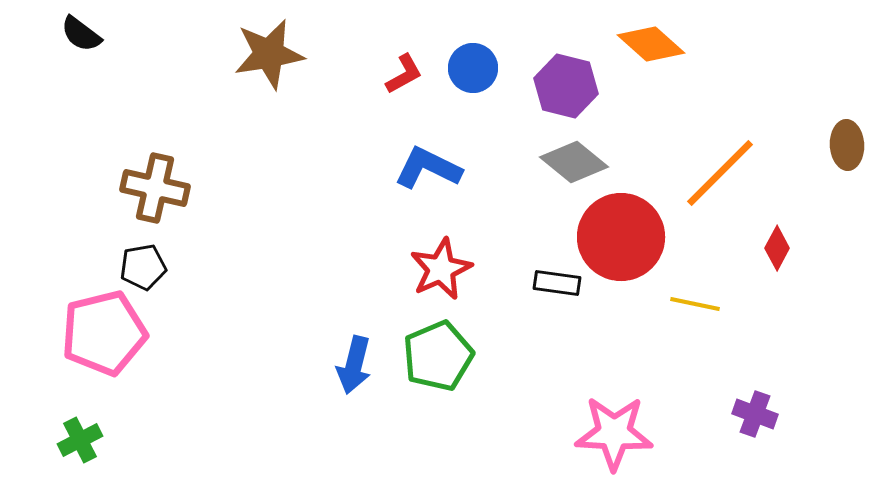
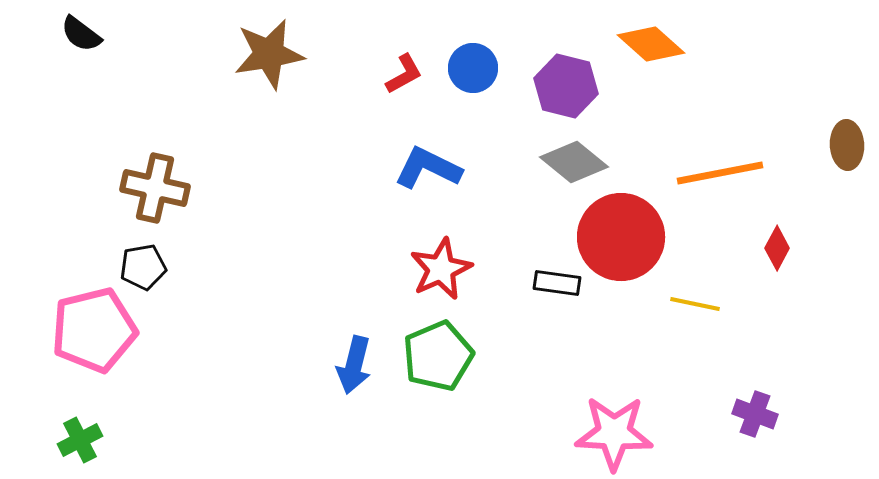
orange line: rotated 34 degrees clockwise
pink pentagon: moved 10 px left, 3 px up
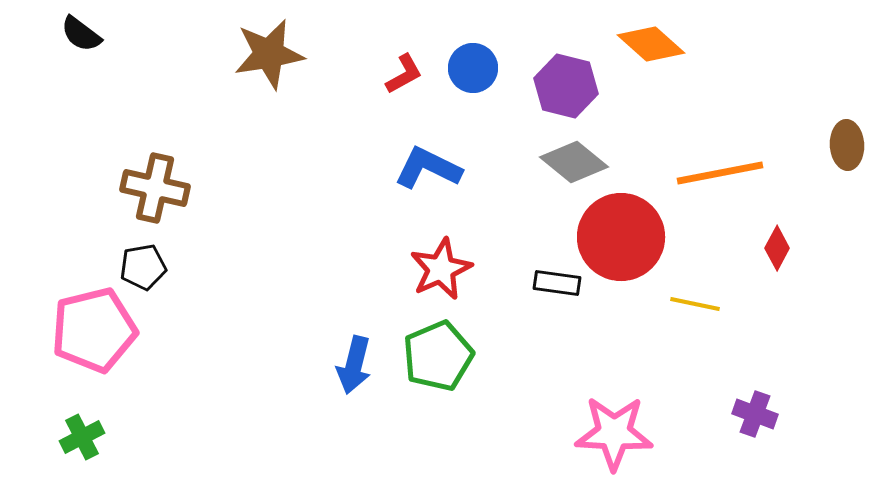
green cross: moved 2 px right, 3 px up
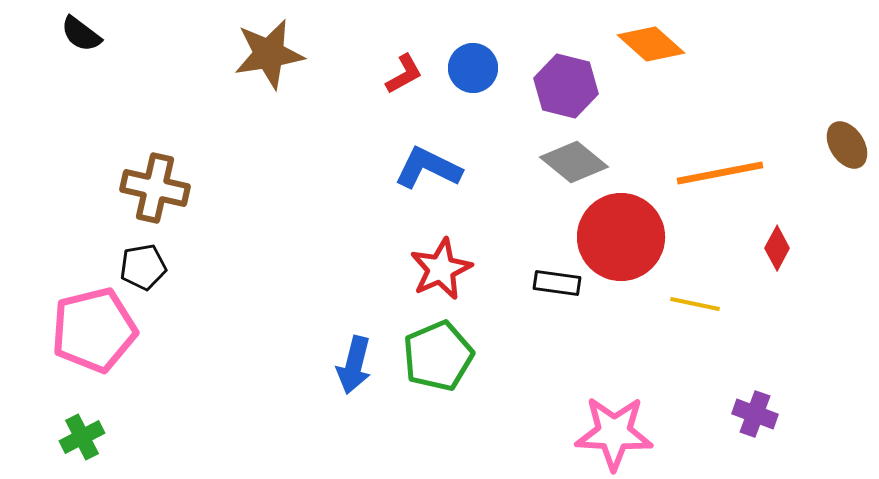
brown ellipse: rotated 30 degrees counterclockwise
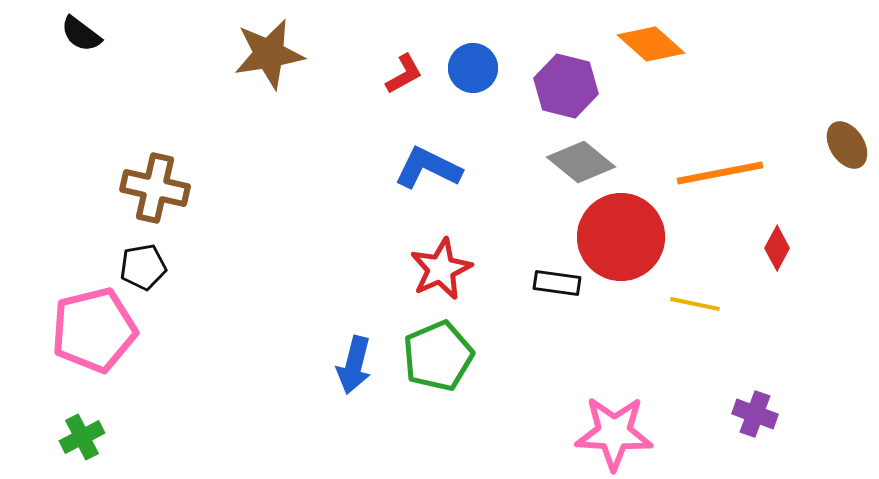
gray diamond: moved 7 px right
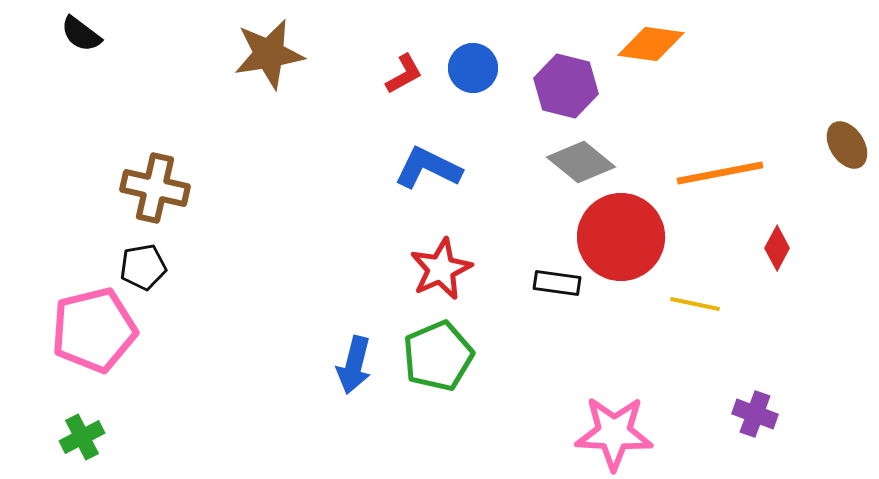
orange diamond: rotated 34 degrees counterclockwise
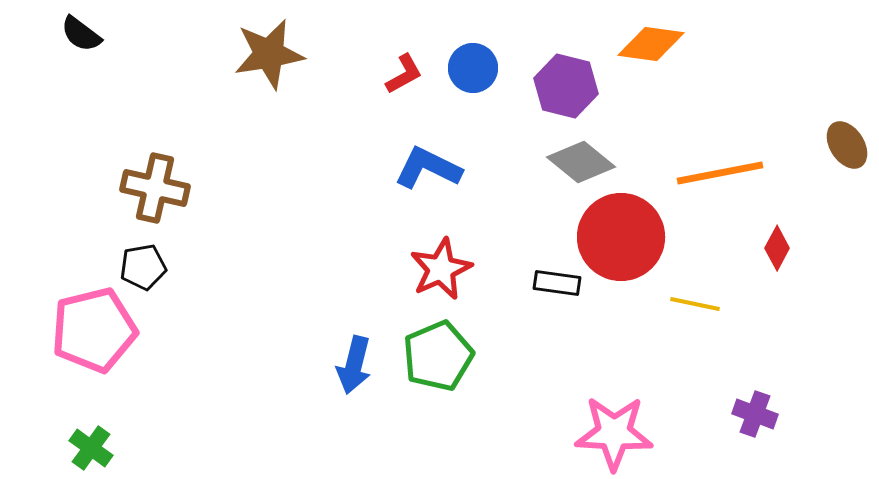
green cross: moved 9 px right, 11 px down; rotated 27 degrees counterclockwise
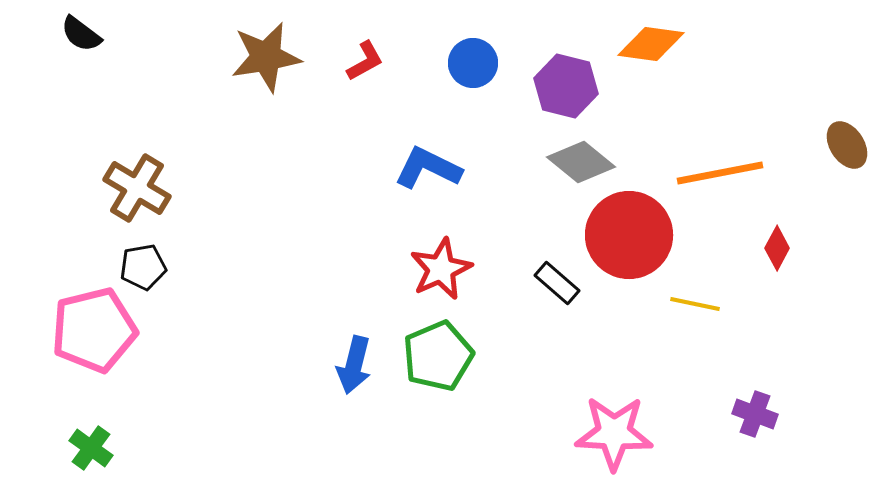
brown star: moved 3 px left, 3 px down
blue circle: moved 5 px up
red L-shape: moved 39 px left, 13 px up
brown cross: moved 18 px left; rotated 18 degrees clockwise
red circle: moved 8 px right, 2 px up
black rectangle: rotated 33 degrees clockwise
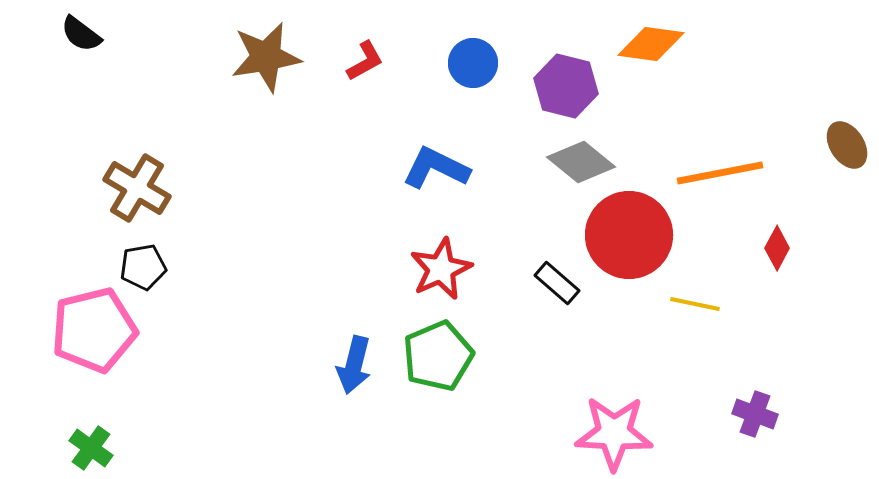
blue L-shape: moved 8 px right
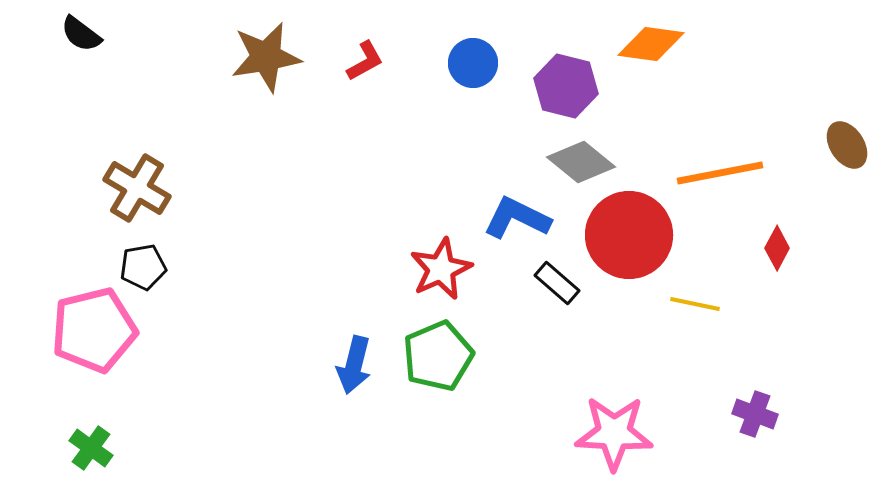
blue L-shape: moved 81 px right, 50 px down
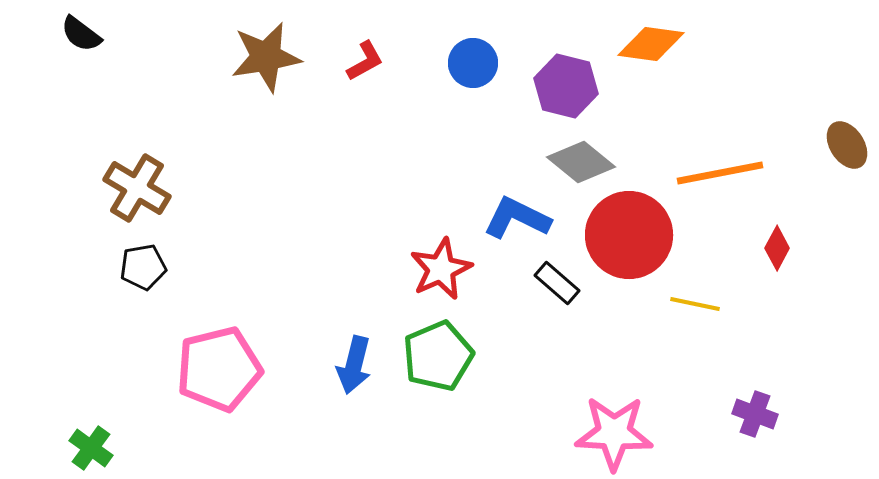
pink pentagon: moved 125 px right, 39 px down
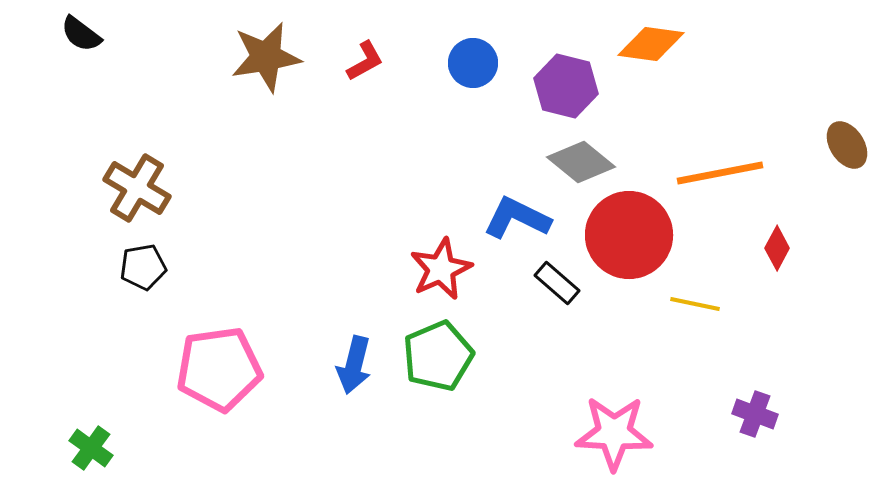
pink pentagon: rotated 6 degrees clockwise
